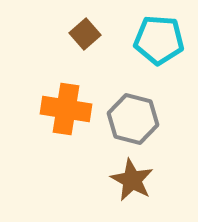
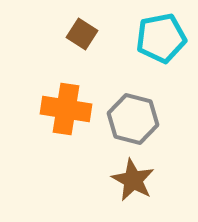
brown square: moved 3 px left; rotated 16 degrees counterclockwise
cyan pentagon: moved 2 px right, 2 px up; rotated 15 degrees counterclockwise
brown star: moved 1 px right
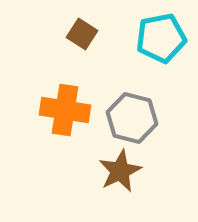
orange cross: moved 1 px left, 1 px down
gray hexagon: moved 1 px left, 1 px up
brown star: moved 13 px left, 9 px up; rotated 18 degrees clockwise
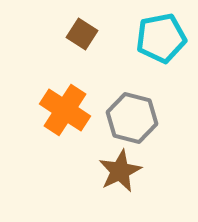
orange cross: rotated 24 degrees clockwise
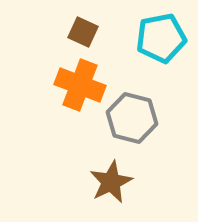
brown square: moved 1 px right, 2 px up; rotated 8 degrees counterclockwise
orange cross: moved 15 px right, 25 px up; rotated 12 degrees counterclockwise
brown star: moved 9 px left, 11 px down
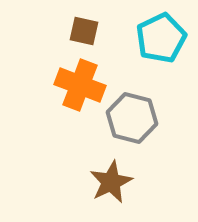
brown square: moved 1 px right, 1 px up; rotated 12 degrees counterclockwise
cyan pentagon: rotated 15 degrees counterclockwise
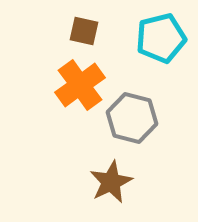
cyan pentagon: rotated 12 degrees clockwise
orange cross: rotated 33 degrees clockwise
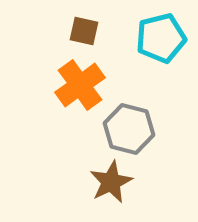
gray hexagon: moved 3 px left, 11 px down
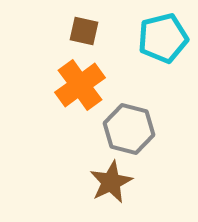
cyan pentagon: moved 2 px right
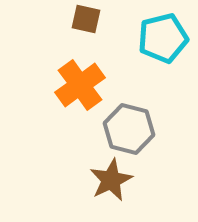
brown square: moved 2 px right, 12 px up
brown star: moved 2 px up
